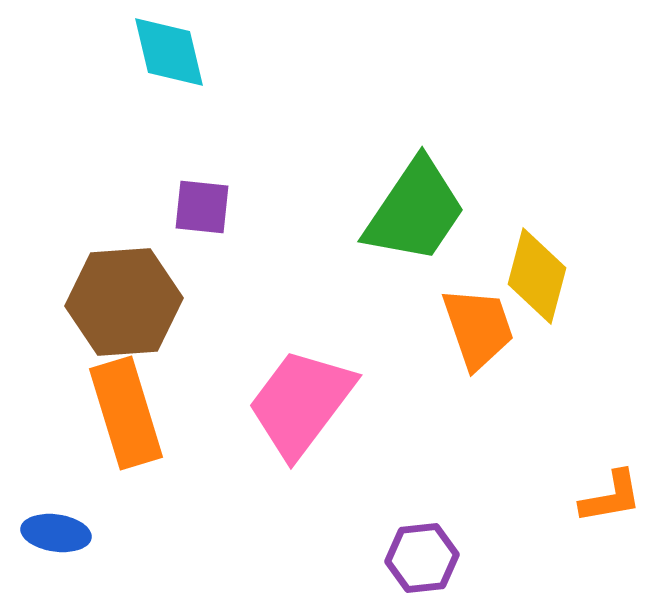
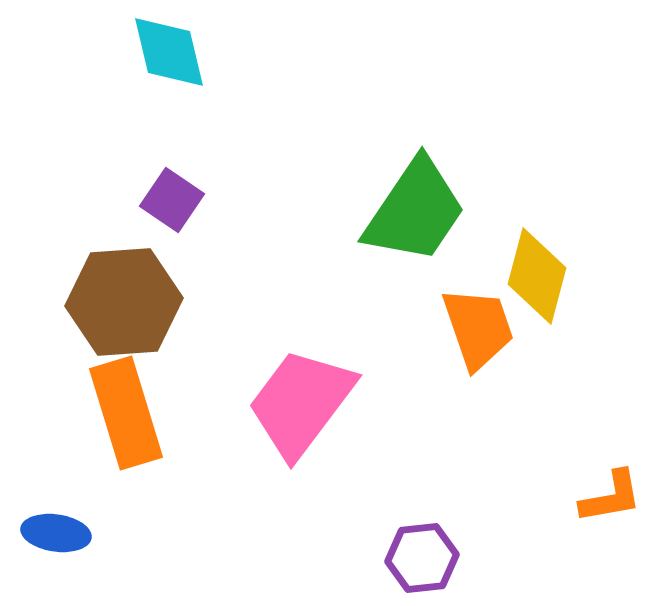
purple square: moved 30 px left, 7 px up; rotated 28 degrees clockwise
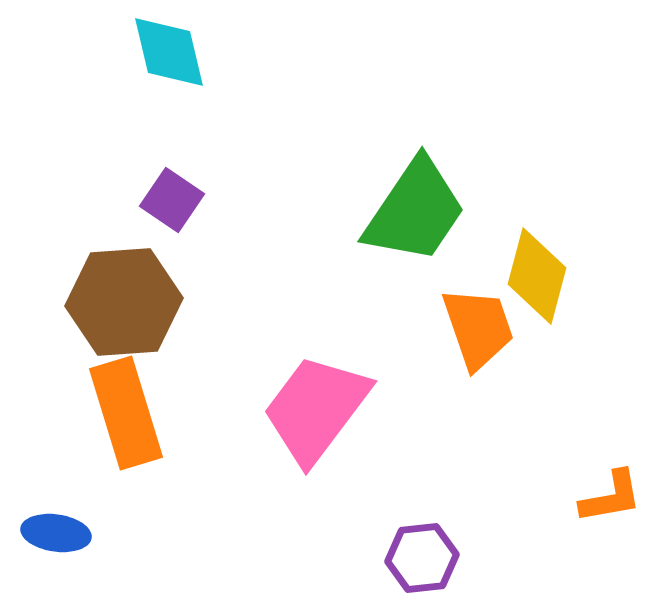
pink trapezoid: moved 15 px right, 6 px down
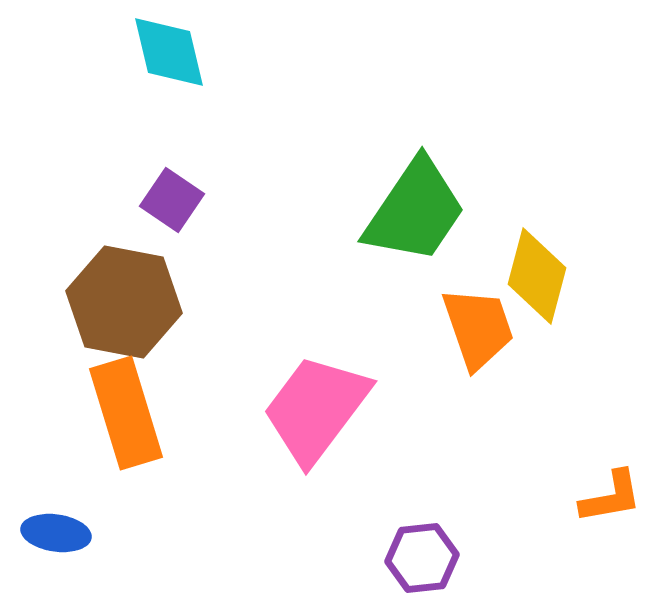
brown hexagon: rotated 15 degrees clockwise
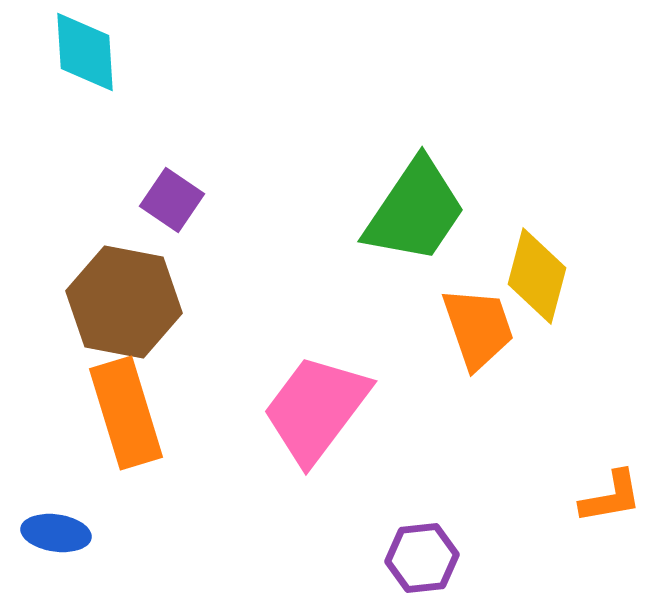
cyan diamond: moved 84 px left; rotated 10 degrees clockwise
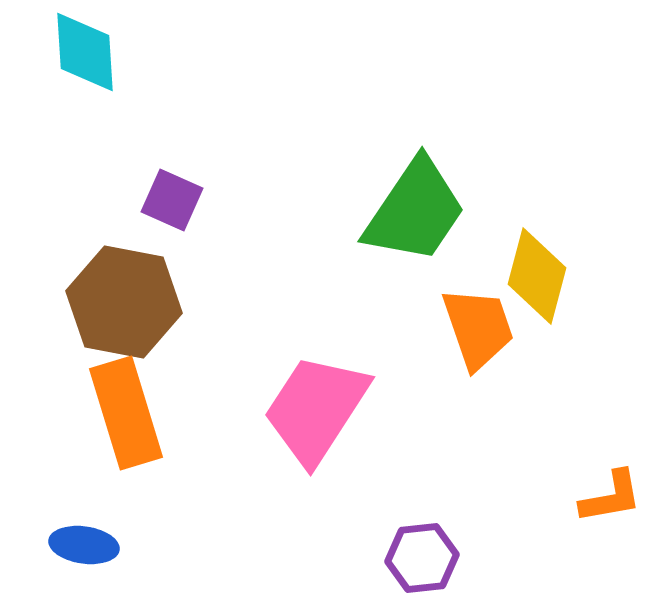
purple square: rotated 10 degrees counterclockwise
pink trapezoid: rotated 4 degrees counterclockwise
blue ellipse: moved 28 px right, 12 px down
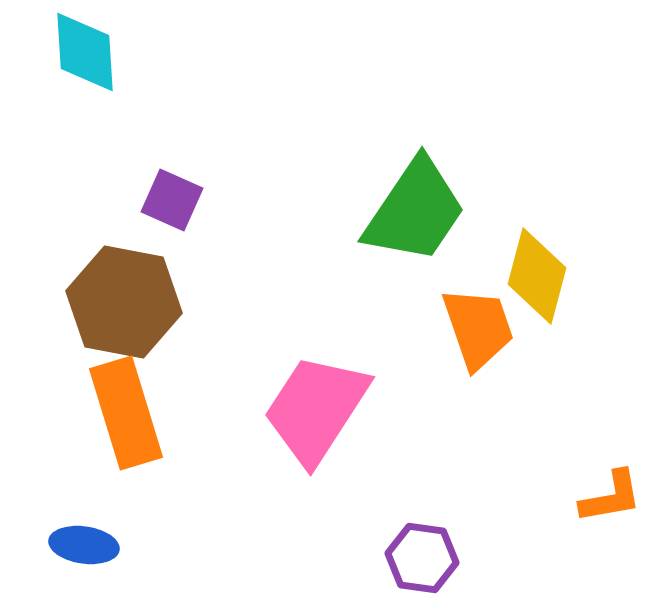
purple hexagon: rotated 14 degrees clockwise
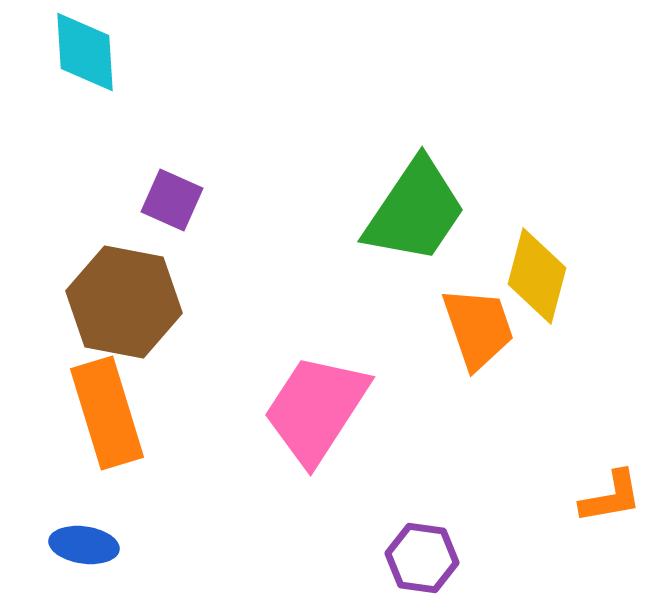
orange rectangle: moved 19 px left
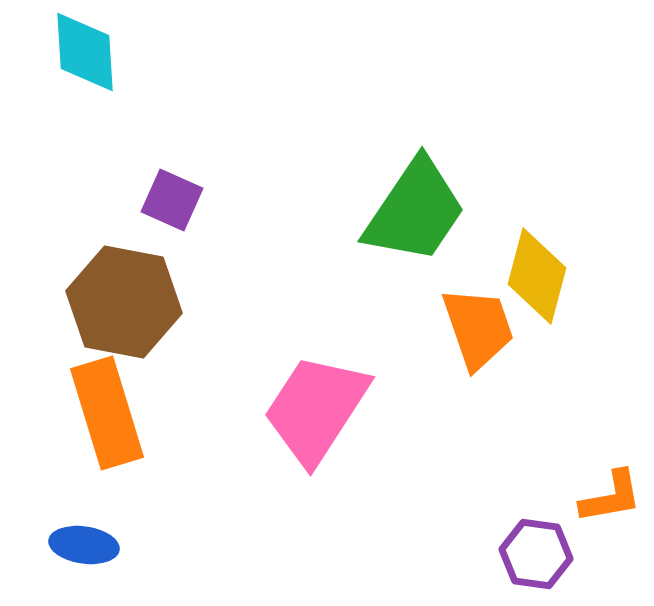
purple hexagon: moved 114 px right, 4 px up
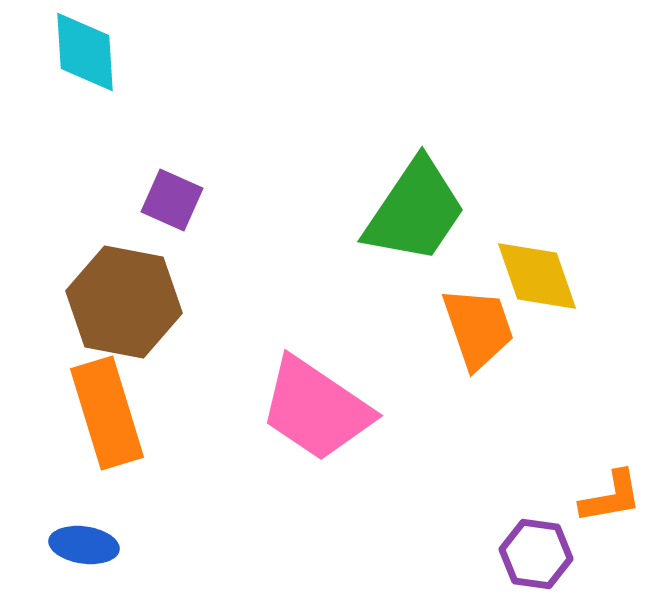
yellow diamond: rotated 34 degrees counterclockwise
pink trapezoid: rotated 89 degrees counterclockwise
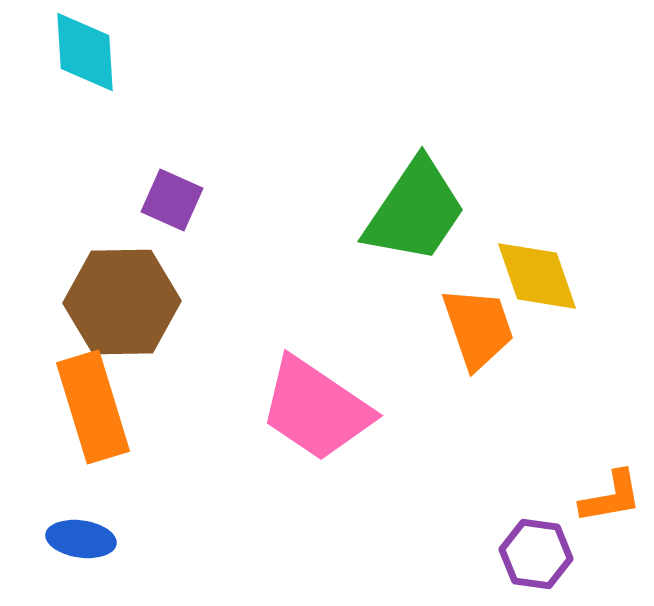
brown hexagon: moved 2 px left; rotated 12 degrees counterclockwise
orange rectangle: moved 14 px left, 6 px up
blue ellipse: moved 3 px left, 6 px up
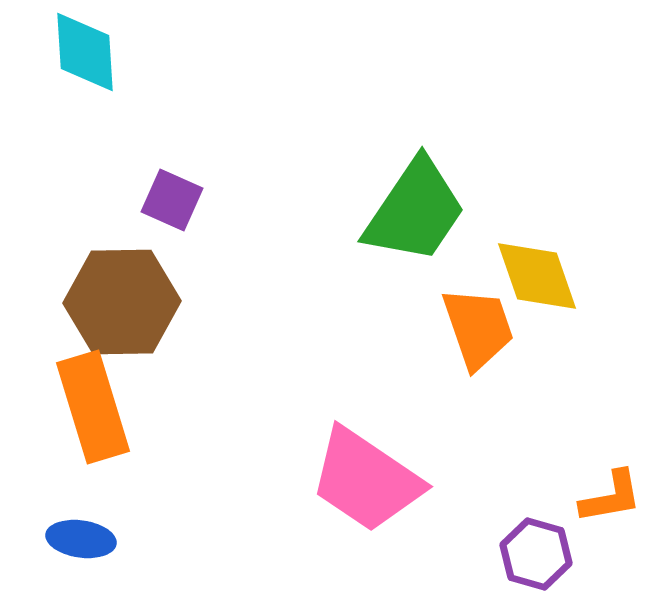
pink trapezoid: moved 50 px right, 71 px down
purple hexagon: rotated 8 degrees clockwise
